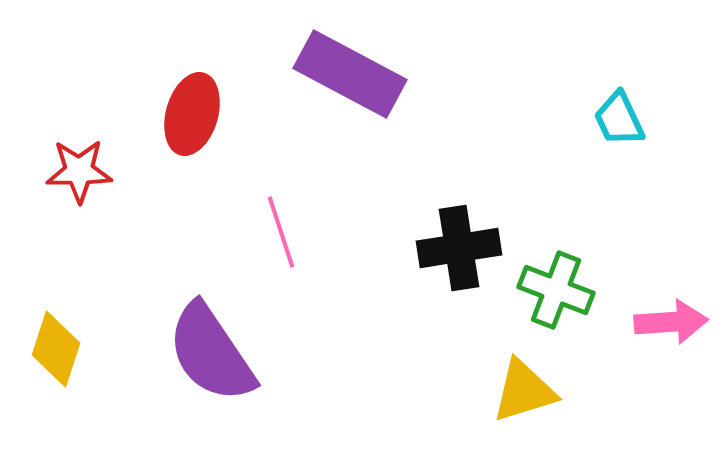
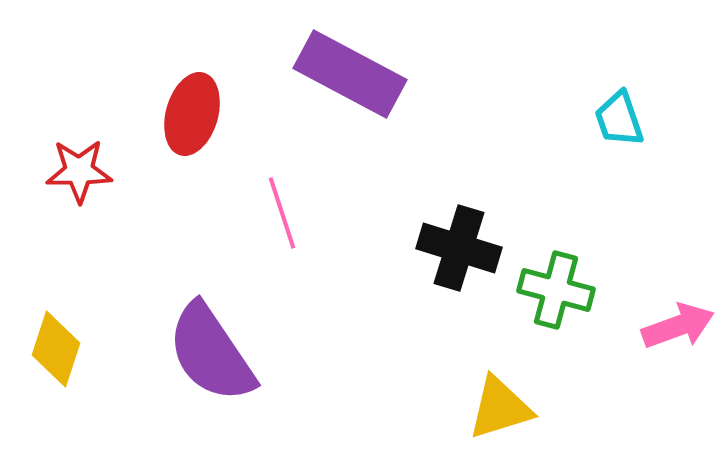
cyan trapezoid: rotated 6 degrees clockwise
pink line: moved 1 px right, 19 px up
black cross: rotated 26 degrees clockwise
green cross: rotated 6 degrees counterclockwise
pink arrow: moved 7 px right, 4 px down; rotated 16 degrees counterclockwise
yellow triangle: moved 24 px left, 17 px down
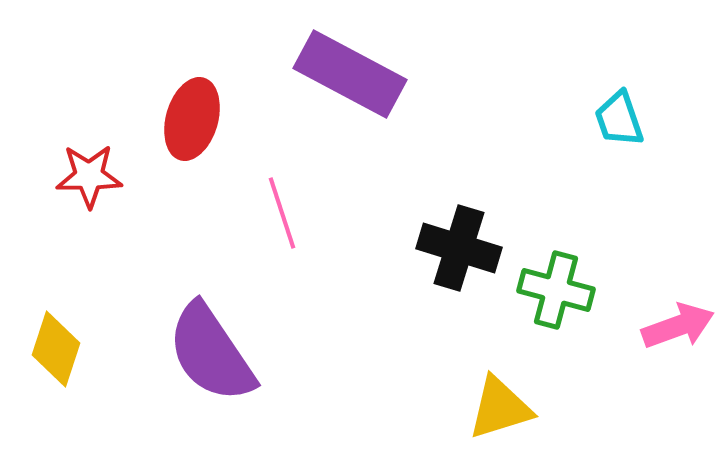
red ellipse: moved 5 px down
red star: moved 10 px right, 5 px down
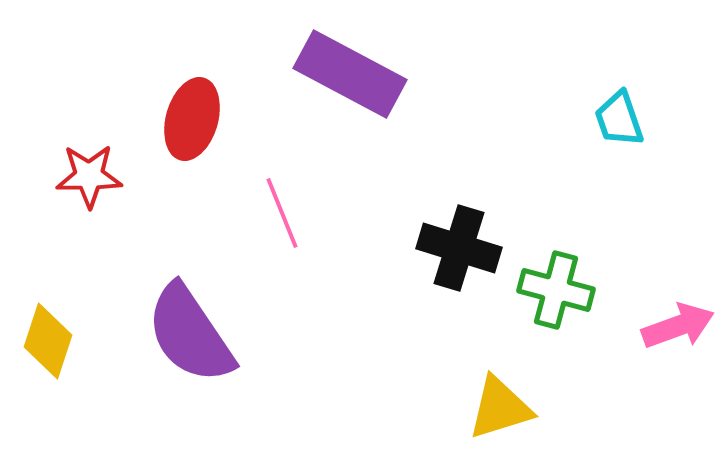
pink line: rotated 4 degrees counterclockwise
yellow diamond: moved 8 px left, 8 px up
purple semicircle: moved 21 px left, 19 px up
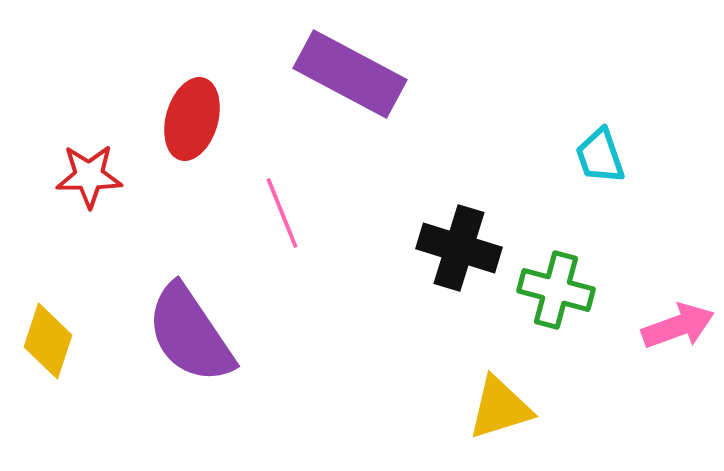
cyan trapezoid: moved 19 px left, 37 px down
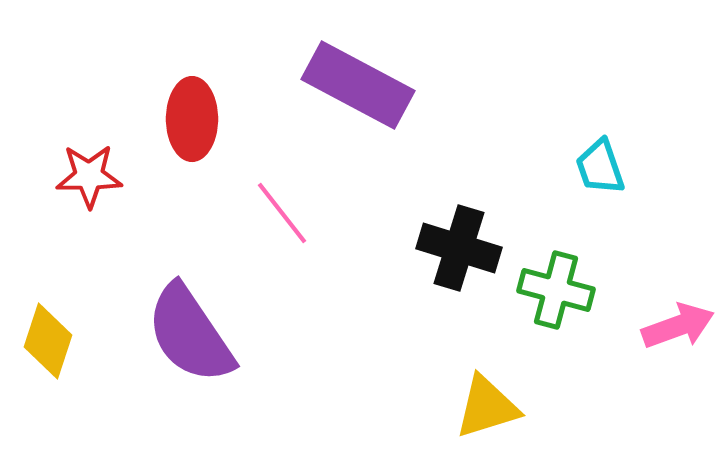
purple rectangle: moved 8 px right, 11 px down
red ellipse: rotated 16 degrees counterclockwise
cyan trapezoid: moved 11 px down
pink line: rotated 16 degrees counterclockwise
yellow triangle: moved 13 px left, 1 px up
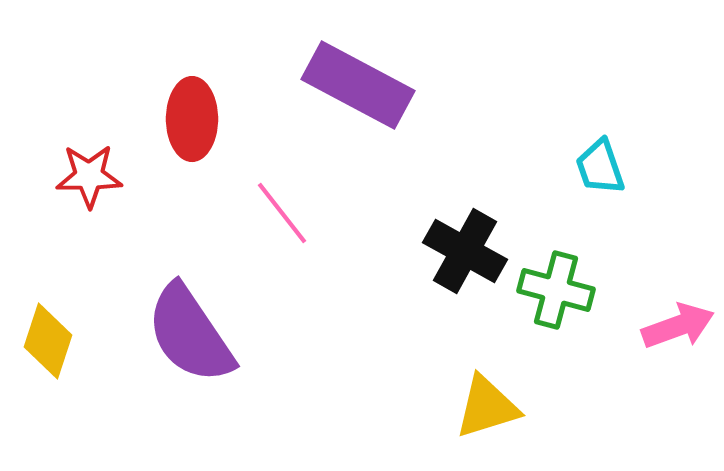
black cross: moved 6 px right, 3 px down; rotated 12 degrees clockwise
